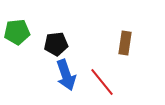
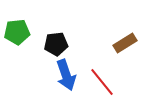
brown rectangle: rotated 50 degrees clockwise
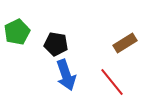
green pentagon: rotated 20 degrees counterclockwise
black pentagon: rotated 15 degrees clockwise
red line: moved 10 px right
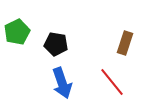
brown rectangle: rotated 40 degrees counterclockwise
blue arrow: moved 4 px left, 8 px down
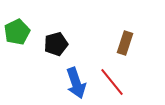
black pentagon: rotated 25 degrees counterclockwise
blue arrow: moved 14 px right
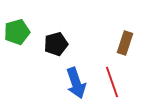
green pentagon: rotated 10 degrees clockwise
red line: rotated 20 degrees clockwise
